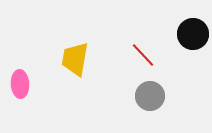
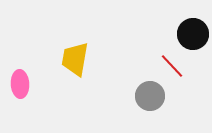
red line: moved 29 px right, 11 px down
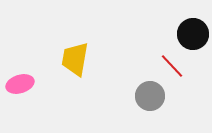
pink ellipse: rotated 76 degrees clockwise
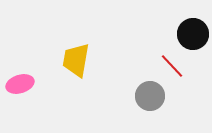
yellow trapezoid: moved 1 px right, 1 px down
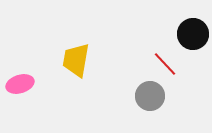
red line: moved 7 px left, 2 px up
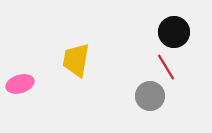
black circle: moved 19 px left, 2 px up
red line: moved 1 px right, 3 px down; rotated 12 degrees clockwise
